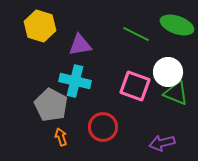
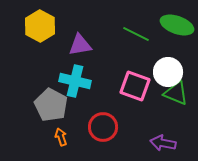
yellow hexagon: rotated 12 degrees clockwise
purple arrow: moved 1 px right; rotated 25 degrees clockwise
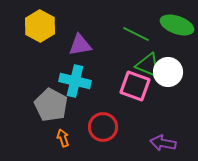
green triangle: moved 28 px left, 28 px up
orange arrow: moved 2 px right, 1 px down
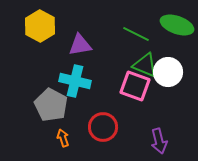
green triangle: moved 3 px left
purple arrow: moved 4 px left, 2 px up; rotated 115 degrees counterclockwise
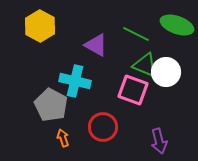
purple triangle: moved 16 px right; rotated 40 degrees clockwise
white circle: moved 2 px left
pink square: moved 2 px left, 4 px down
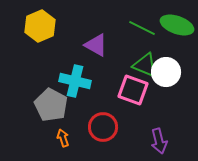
yellow hexagon: rotated 8 degrees clockwise
green line: moved 6 px right, 6 px up
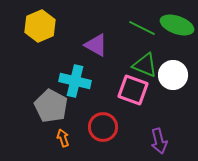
white circle: moved 7 px right, 3 px down
gray pentagon: moved 1 px down
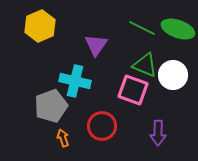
green ellipse: moved 1 px right, 4 px down
purple triangle: rotated 35 degrees clockwise
gray pentagon: rotated 24 degrees clockwise
red circle: moved 1 px left, 1 px up
purple arrow: moved 1 px left, 8 px up; rotated 15 degrees clockwise
